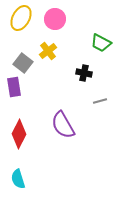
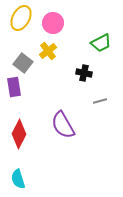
pink circle: moved 2 px left, 4 px down
green trapezoid: rotated 55 degrees counterclockwise
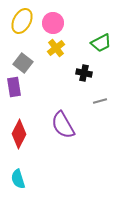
yellow ellipse: moved 1 px right, 3 px down
yellow cross: moved 8 px right, 3 px up
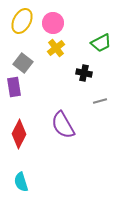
cyan semicircle: moved 3 px right, 3 px down
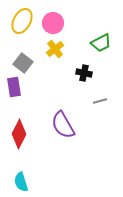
yellow cross: moved 1 px left, 1 px down
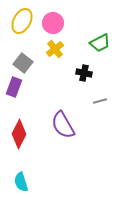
green trapezoid: moved 1 px left
purple rectangle: rotated 30 degrees clockwise
